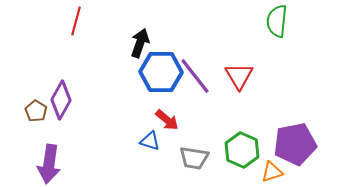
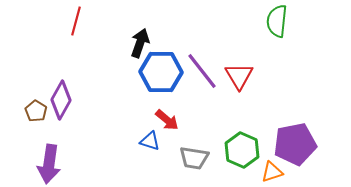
purple line: moved 7 px right, 5 px up
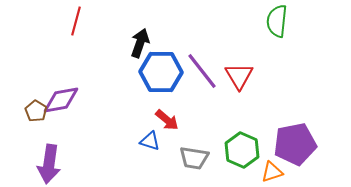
purple diamond: rotated 51 degrees clockwise
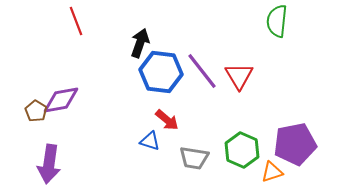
red line: rotated 36 degrees counterclockwise
blue hexagon: rotated 6 degrees clockwise
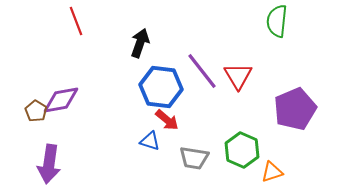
blue hexagon: moved 15 px down
red triangle: moved 1 px left
purple pentagon: moved 35 px up; rotated 12 degrees counterclockwise
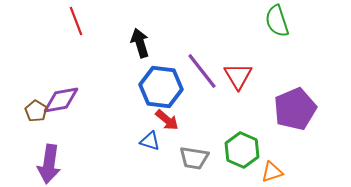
green semicircle: rotated 24 degrees counterclockwise
black arrow: rotated 36 degrees counterclockwise
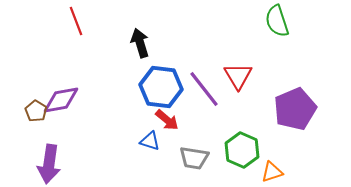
purple line: moved 2 px right, 18 px down
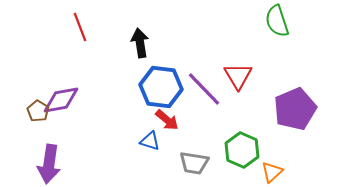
red line: moved 4 px right, 6 px down
black arrow: rotated 8 degrees clockwise
purple line: rotated 6 degrees counterclockwise
brown pentagon: moved 2 px right
gray trapezoid: moved 5 px down
orange triangle: rotated 25 degrees counterclockwise
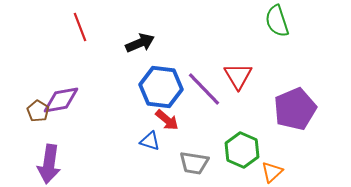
black arrow: rotated 76 degrees clockwise
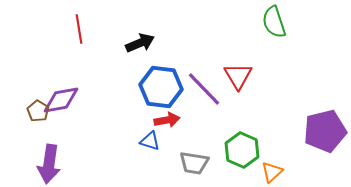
green semicircle: moved 3 px left, 1 px down
red line: moved 1 px left, 2 px down; rotated 12 degrees clockwise
purple pentagon: moved 30 px right, 22 px down; rotated 9 degrees clockwise
red arrow: rotated 50 degrees counterclockwise
